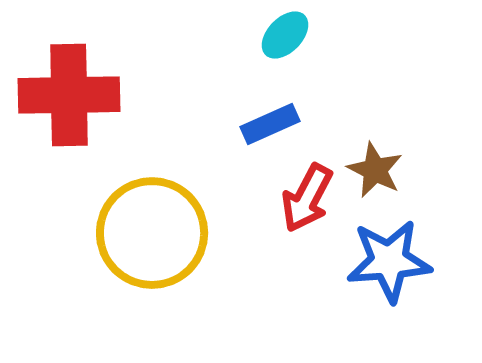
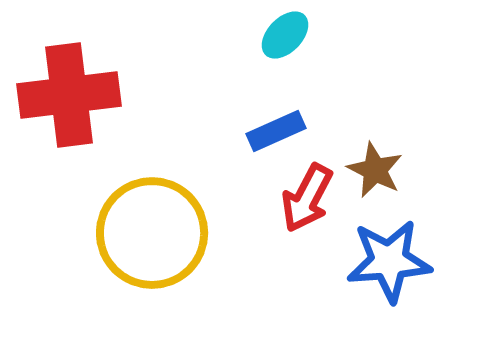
red cross: rotated 6 degrees counterclockwise
blue rectangle: moved 6 px right, 7 px down
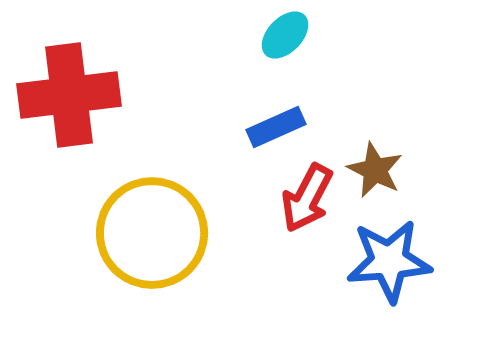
blue rectangle: moved 4 px up
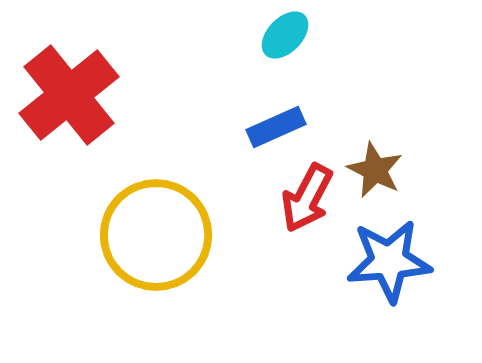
red cross: rotated 32 degrees counterclockwise
yellow circle: moved 4 px right, 2 px down
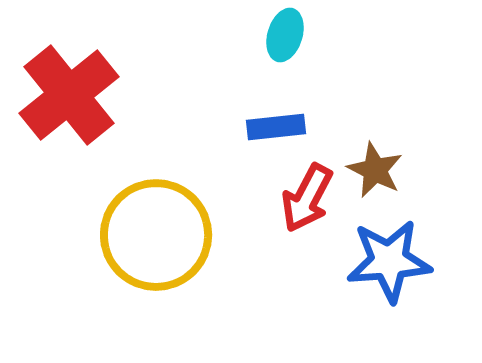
cyan ellipse: rotated 27 degrees counterclockwise
blue rectangle: rotated 18 degrees clockwise
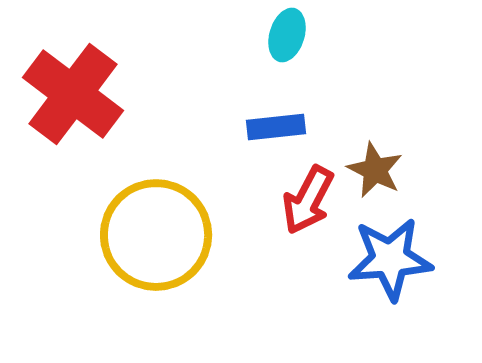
cyan ellipse: moved 2 px right
red cross: moved 4 px right, 1 px up; rotated 14 degrees counterclockwise
red arrow: moved 1 px right, 2 px down
blue star: moved 1 px right, 2 px up
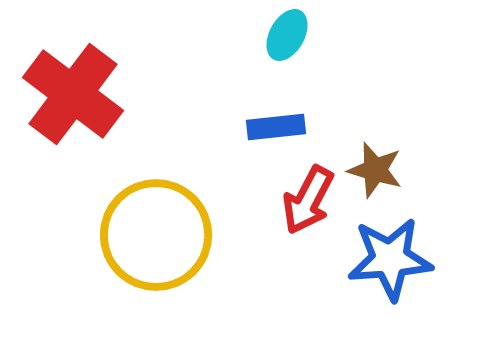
cyan ellipse: rotated 12 degrees clockwise
brown star: rotated 10 degrees counterclockwise
